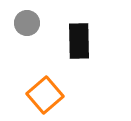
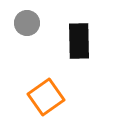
orange square: moved 1 px right, 2 px down; rotated 6 degrees clockwise
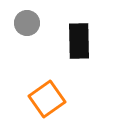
orange square: moved 1 px right, 2 px down
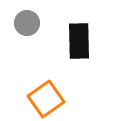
orange square: moved 1 px left
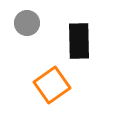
orange square: moved 6 px right, 14 px up
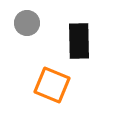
orange square: rotated 33 degrees counterclockwise
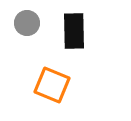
black rectangle: moved 5 px left, 10 px up
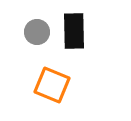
gray circle: moved 10 px right, 9 px down
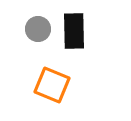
gray circle: moved 1 px right, 3 px up
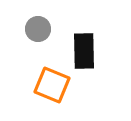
black rectangle: moved 10 px right, 20 px down
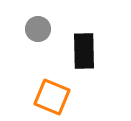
orange square: moved 12 px down
